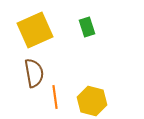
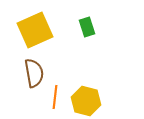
orange line: rotated 15 degrees clockwise
yellow hexagon: moved 6 px left
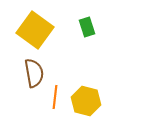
yellow square: rotated 30 degrees counterclockwise
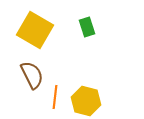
yellow square: rotated 6 degrees counterclockwise
brown semicircle: moved 2 px left, 2 px down; rotated 16 degrees counterclockwise
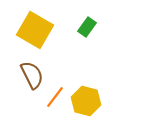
green rectangle: rotated 54 degrees clockwise
orange line: rotated 30 degrees clockwise
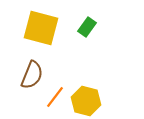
yellow square: moved 6 px right, 2 px up; rotated 15 degrees counterclockwise
brown semicircle: rotated 48 degrees clockwise
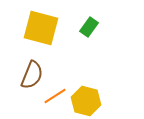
green rectangle: moved 2 px right
orange line: moved 1 px up; rotated 20 degrees clockwise
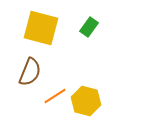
brown semicircle: moved 2 px left, 3 px up
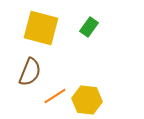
yellow hexagon: moved 1 px right, 1 px up; rotated 8 degrees counterclockwise
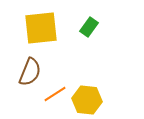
yellow square: rotated 21 degrees counterclockwise
orange line: moved 2 px up
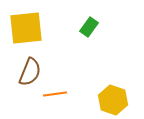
yellow square: moved 15 px left
orange line: rotated 25 degrees clockwise
yellow hexagon: moved 26 px right; rotated 12 degrees clockwise
